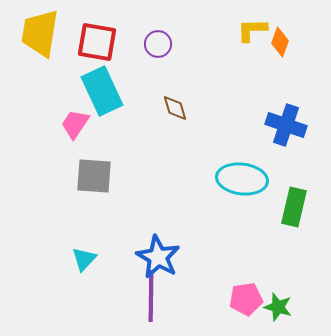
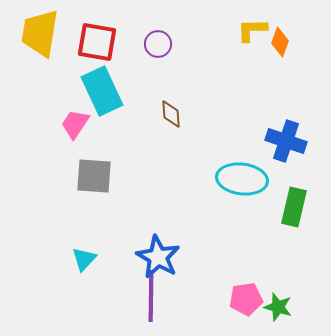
brown diamond: moved 4 px left, 6 px down; rotated 12 degrees clockwise
blue cross: moved 16 px down
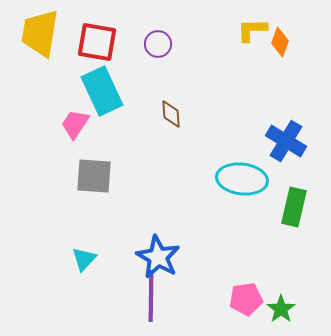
blue cross: rotated 12 degrees clockwise
green star: moved 3 px right, 2 px down; rotated 20 degrees clockwise
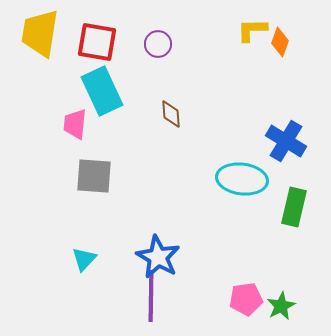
pink trapezoid: rotated 28 degrees counterclockwise
green star: moved 3 px up; rotated 8 degrees clockwise
